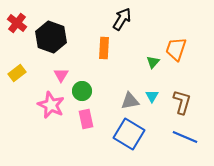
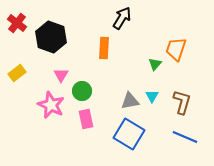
black arrow: moved 1 px up
green triangle: moved 2 px right, 2 px down
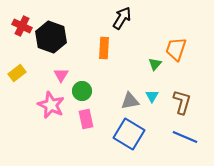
red cross: moved 5 px right, 3 px down; rotated 12 degrees counterclockwise
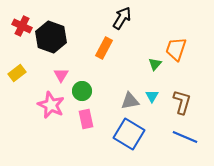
orange rectangle: rotated 25 degrees clockwise
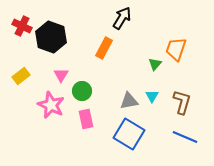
yellow rectangle: moved 4 px right, 3 px down
gray triangle: moved 1 px left
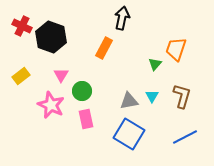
black arrow: rotated 20 degrees counterclockwise
brown L-shape: moved 6 px up
blue line: rotated 50 degrees counterclockwise
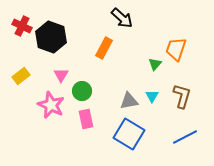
black arrow: rotated 120 degrees clockwise
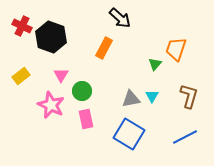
black arrow: moved 2 px left
brown L-shape: moved 7 px right
gray triangle: moved 2 px right, 2 px up
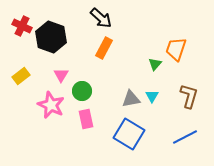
black arrow: moved 19 px left
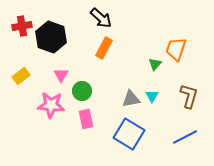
red cross: rotated 36 degrees counterclockwise
pink star: rotated 20 degrees counterclockwise
